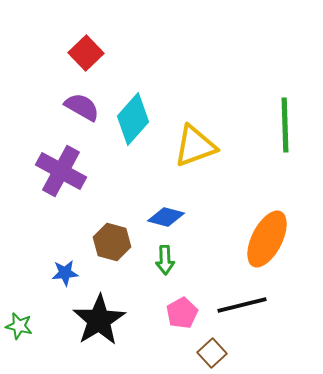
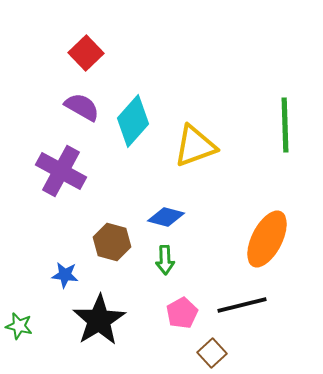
cyan diamond: moved 2 px down
blue star: moved 2 px down; rotated 12 degrees clockwise
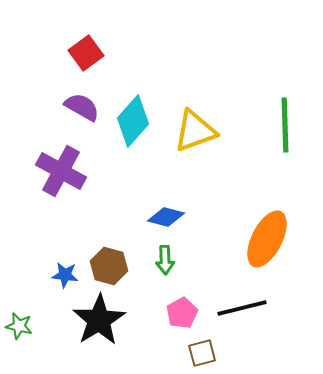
red square: rotated 8 degrees clockwise
yellow triangle: moved 15 px up
brown hexagon: moved 3 px left, 24 px down
black line: moved 3 px down
brown square: moved 10 px left; rotated 28 degrees clockwise
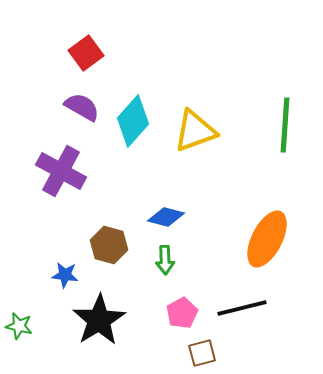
green line: rotated 6 degrees clockwise
brown hexagon: moved 21 px up
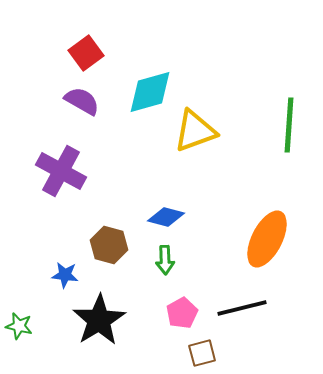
purple semicircle: moved 6 px up
cyan diamond: moved 17 px right, 29 px up; rotated 33 degrees clockwise
green line: moved 4 px right
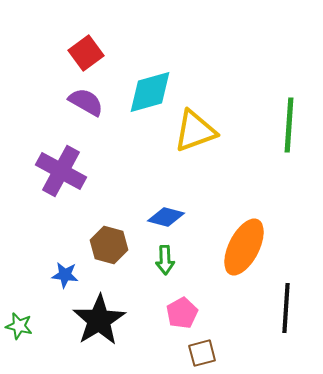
purple semicircle: moved 4 px right, 1 px down
orange ellipse: moved 23 px left, 8 px down
black line: moved 44 px right; rotated 72 degrees counterclockwise
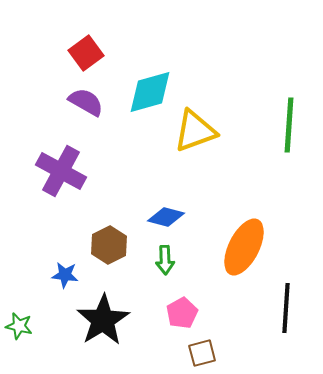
brown hexagon: rotated 18 degrees clockwise
black star: moved 4 px right
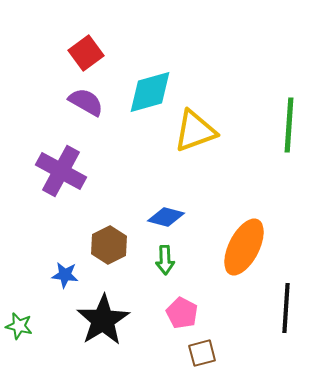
pink pentagon: rotated 16 degrees counterclockwise
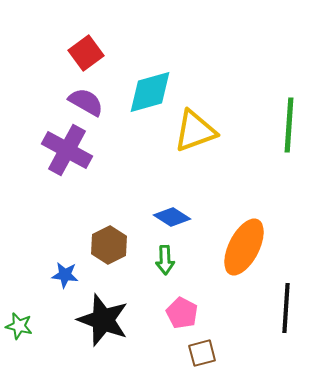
purple cross: moved 6 px right, 21 px up
blue diamond: moved 6 px right; rotated 18 degrees clockwise
black star: rotated 20 degrees counterclockwise
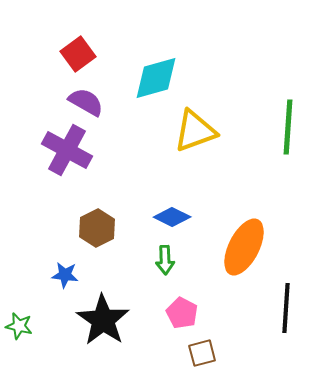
red square: moved 8 px left, 1 px down
cyan diamond: moved 6 px right, 14 px up
green line: moved 1 px left, 2 px down
blue diamond: rotated 6 degrees counterclockwise
brown hexagon: moved 12 px left, 17 px up
black star: rotated 14 degrees clockwise
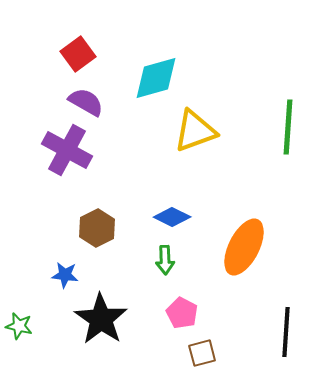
black line: moved 24 px down
black star: moved 2 px left, 1 px up
